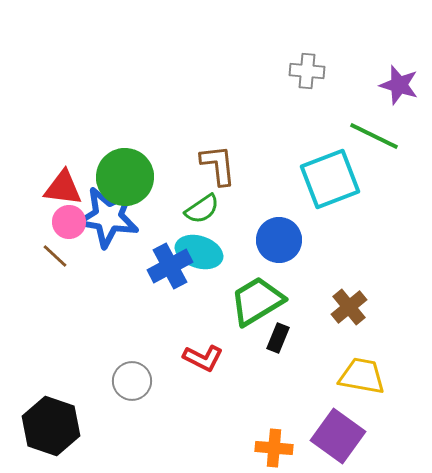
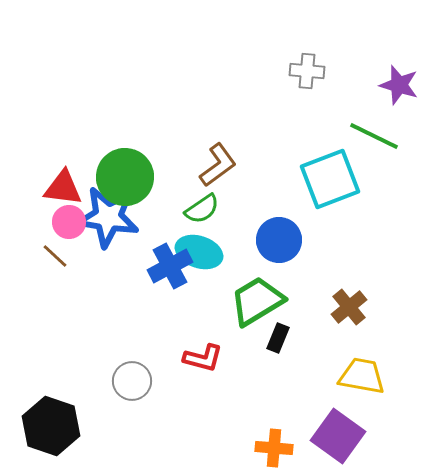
brown L-shape: rotated 60 degrees clockwise
red L-shape: rotated 12 degrees counterclockwise
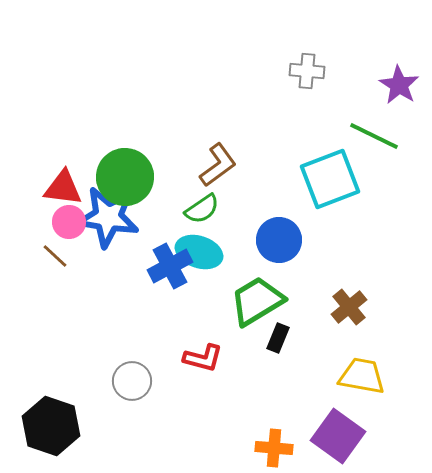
purple star: rotated 15 degrees clockwise
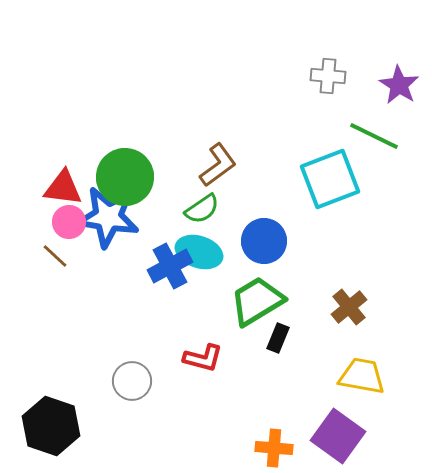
gray cross: moved 21 px right, 5 px down
blue circle: moved 15 px left, 1 px down
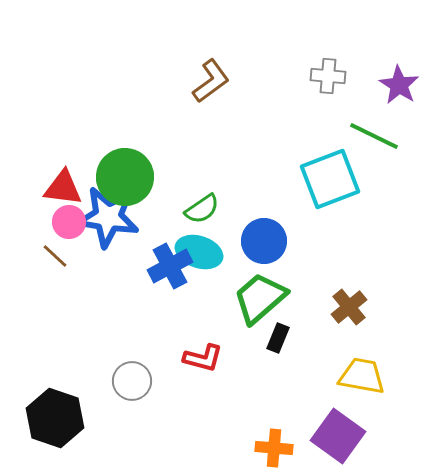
brown L-shape: moved 7 px left, 84 px up
green trapezoid: moved 3 px right, 3 px up; rotated 10 degrees counterclockwise
black hexagon: moved 4 px right, 8 px up
